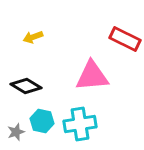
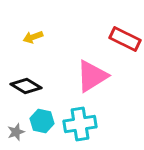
pink triangle: rotated 27 degrees counterclockwise
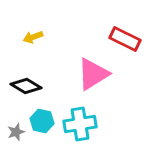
pink triangle: moved 1 px right, 2 px up
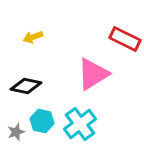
black diamond: rotated 20 degrees counterclockwise
cyan cross: rotated 28 degrees counterclockwise
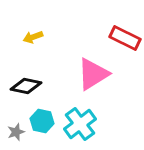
red rectangle: moved 1 px up
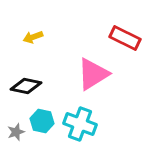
cyan cross: rotated 32 degrees counterclockwise
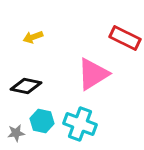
gray star: moved 1 px down; rotated 12 degrees clockwise
